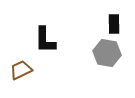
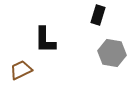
black rectangle: moved 16 px left, 9 px up; rotated 18 degrees clockwise
gray hexagon: moved 5 px right
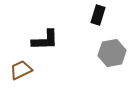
black L-shape: rotated 92 degrees counterclockwise
gray hexagon: rotated 20 degrees counterclockwise
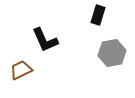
black L-shape: rotated 68 degrees clockwise
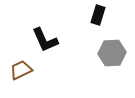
gray hexagon: rotated 8 degrees clockwise
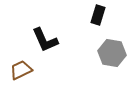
gray hexagon: rotated 12 degrees clockwise
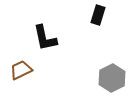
black L-shape: moved 2 px up; rotated 12 degrees clockwise
gray hexagon: moved 25 px down; rotated 24 degrees clockwise
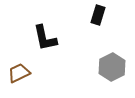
brown trapezoid: moved 2 px left, 3 px down
gray hexagon: moved 11 px up
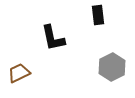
black rectangle: rotated 24 degrees counterclockwise
black L-shape: moved 8 px right
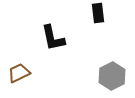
black rectangle: moved 2 px up
gray hexagon: moved 9 px down
